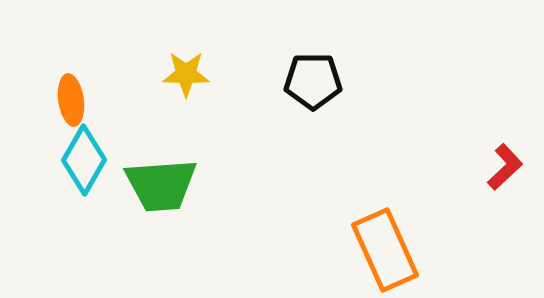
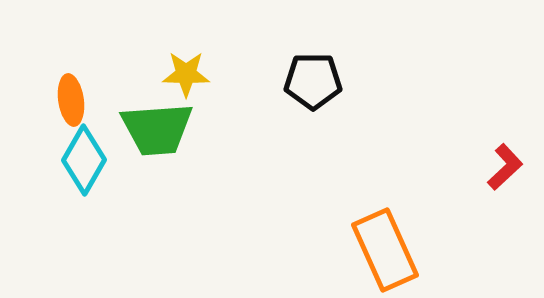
green trapezoid: moved 4 px left, 56 px up
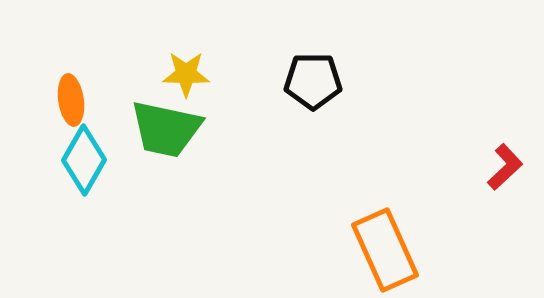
green trapezoid: moved 9 px right; rotated 16 degrees clockwise
